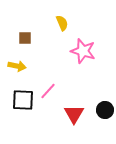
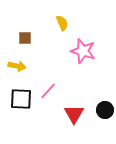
black square: moved 2 px left, 1 px up
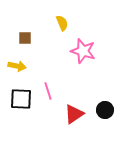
pink line: rotated 60 degrees counterclockwise
red triangle: rotated 25 degrees clockwise
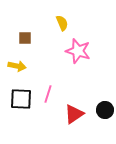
pink star: moved 5 px left
pink line: moved 3 px down; rotated 36 degrees clockwise
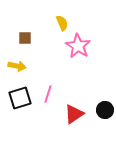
pink star: moved 5 px up; rotated 15 degrees clockwise
black square: moved 1 px left, 1 px up; rotated 20 degrees counterclockwise
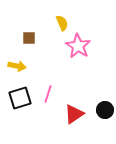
brown square: moved 4 px right
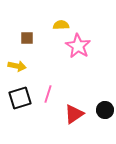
yellow semicircle: moved 1 px left, 2 px down; rotated 70 degrees counterclockwise
brown square: moved 2 px left
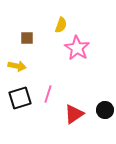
yellow semicircle: rotated 112 degrees clockwise
pink star: moved 1 px left, 2 px down
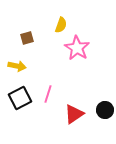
brown square: rotated 16 degrees counterclockwise
black square: rotated 10 degrees counterclockwise
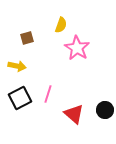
red triangle: rotated 45 degrees counterclockwise
